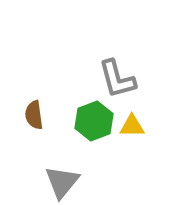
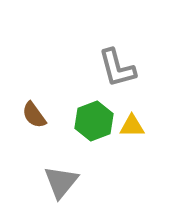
gray L-shape: moved 11 px up
brown semicircle: rotated 28 degrees counterclockwise
gray triangle: moved 1 px left
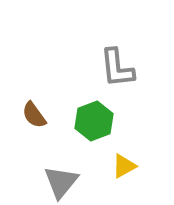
gray L-shape: rotated 9 degrees clockwise
yellow triangle: moved 8 px left, 40 px down; rotated 28 degrees counterclockwise
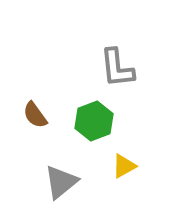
brown semicircle: moved 1 px right
gray triangle: rotated 12 degrees clockwise
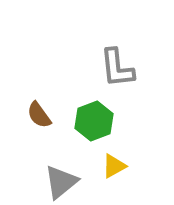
brown semicircle: moved 4 px right
yellow triangle: moved 10 px left
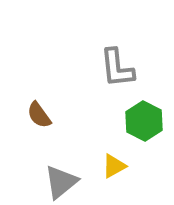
green hexagon: moved 50 px right; rotated 12 degrees counterclockwise
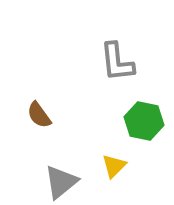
gray L-shape: moved 6 px up
green hexagon: rotated 15 degrees counterclockwise
yellow triangle: rotated 16 degrees counterclockwise
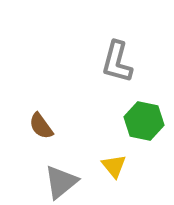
gray L-shape: rotated 21 degrees clockwise
brown semicircle: moved 2 px right, 11 px down
yellow triangle: rotated 24 degrees counterclockwise
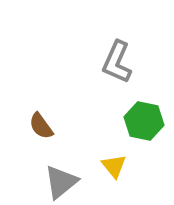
gray L-shape: rotated 9 degrees clockwise
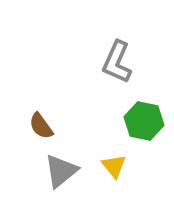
gray triangle: moved 11 px up
